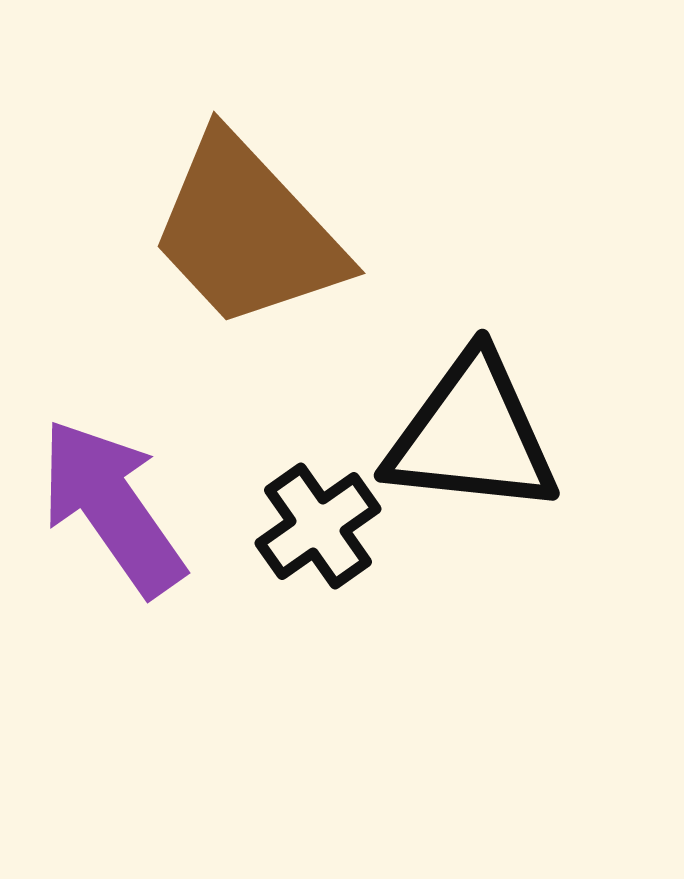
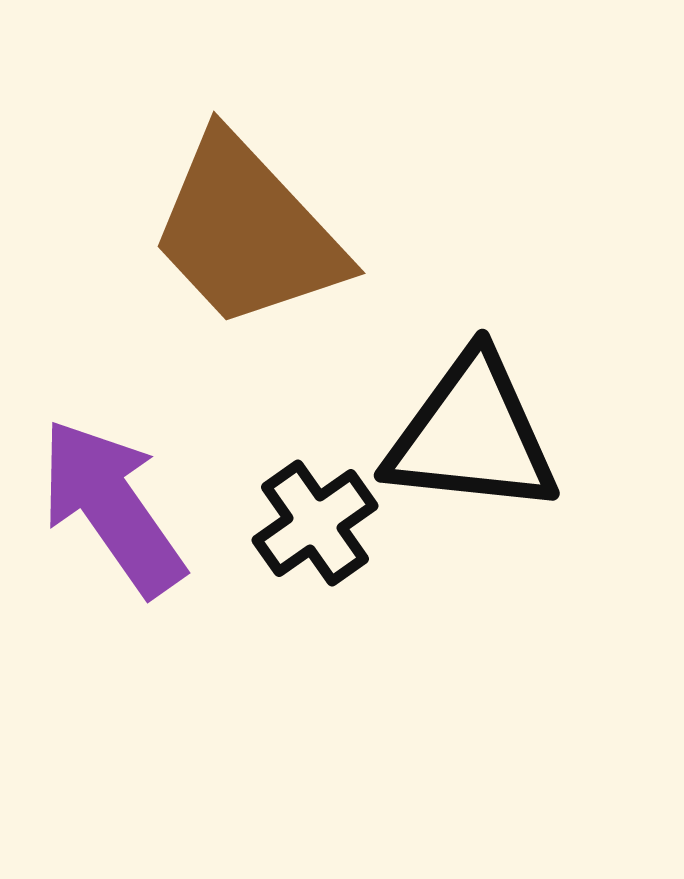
black cross: moved 3 px left, 3 px up
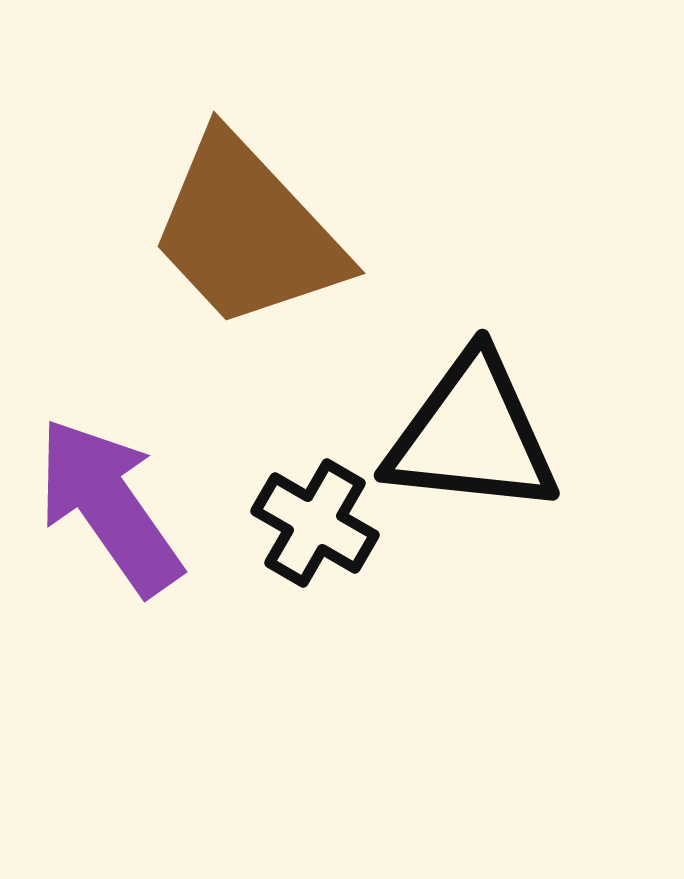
purple arrow: moved 3 px left, 1 px up
black cross: rotated 25 degrees counterclockwise
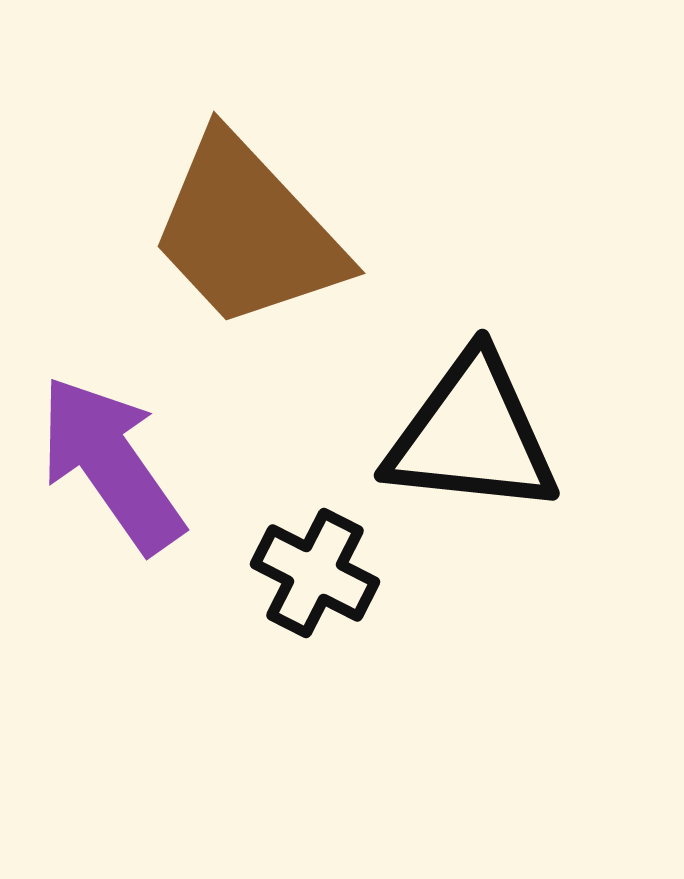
purple arrow: moved 2 px right, 42 px up
black cross: moved 50 px down; rotated 3 degrees counterclockwise
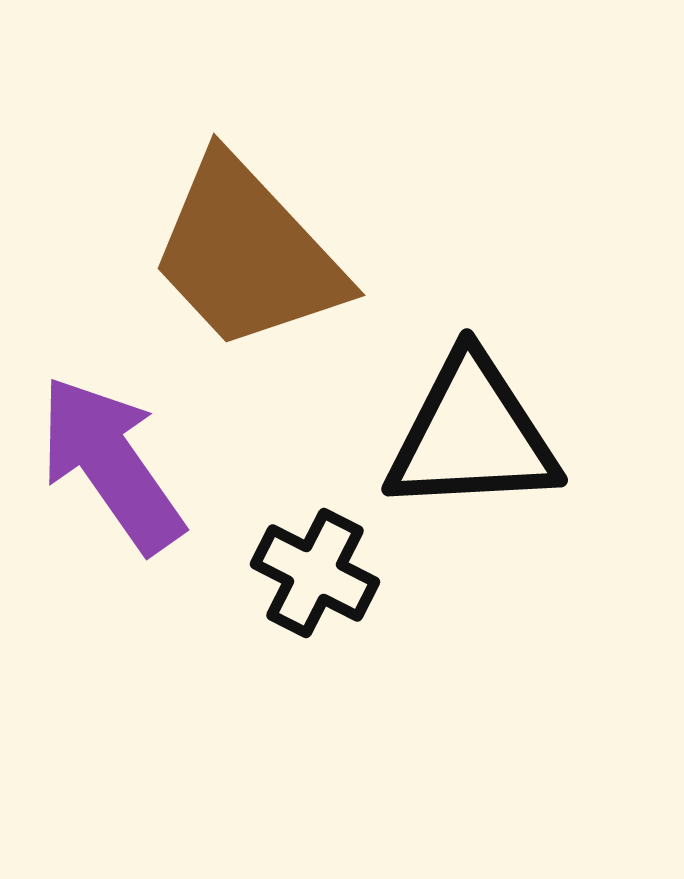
brown trapezoid: moved 22 px down
black triangle: rotated 9 degrees counterclockwise
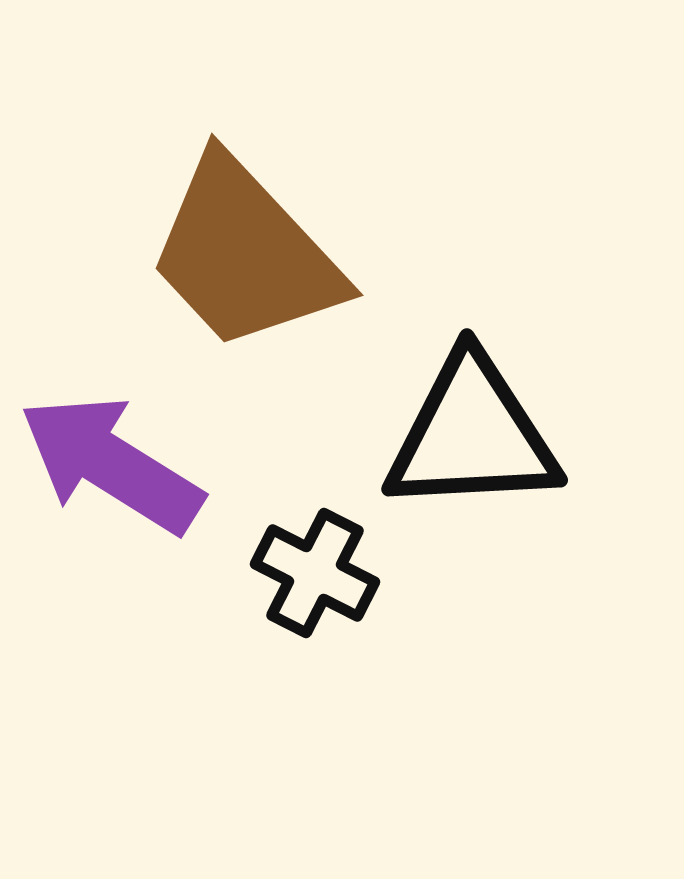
brown trapezoid: moved 2 px left
purple arrow: rotated 23 degrees counterclockwise
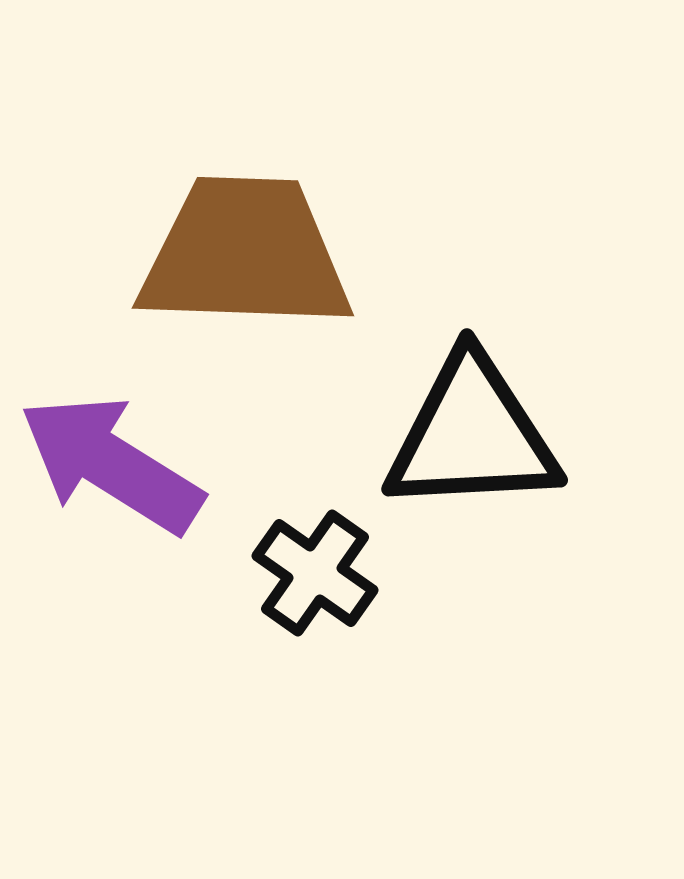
brown trapezoid: rotated 135 degrees clockwise
black cross: rotated 8 degrees clockwise
